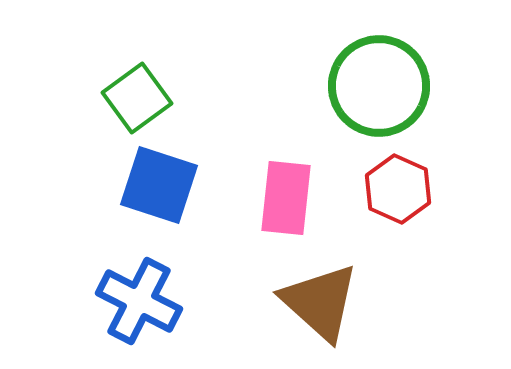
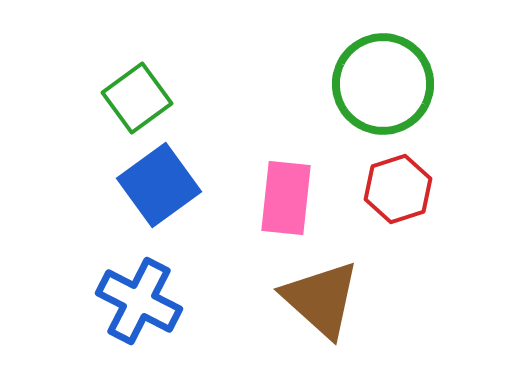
green circle: moved 4 px right, 2 px up
blue square: rotated 36 degrees clockwise
red hexagon: rotated 18 degrees clockwise
brown triangle: moved 1 px right, 3 px up
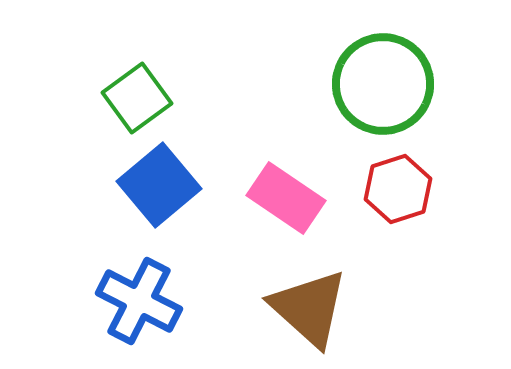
blue square: rotated 4 degrees counterclockwise
pink rectangle: rotated 62 degrees counterclockwise
brown triangle: moved 12 px left, 9 px down
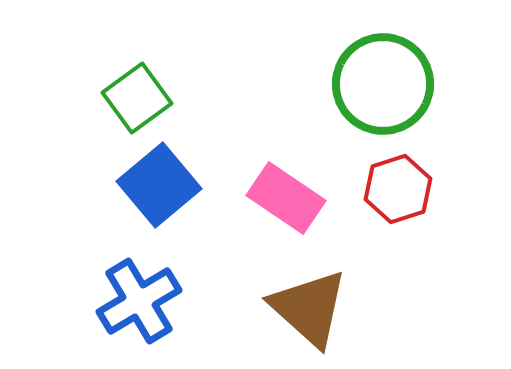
blue cross: rotated 32 degrees clockwise
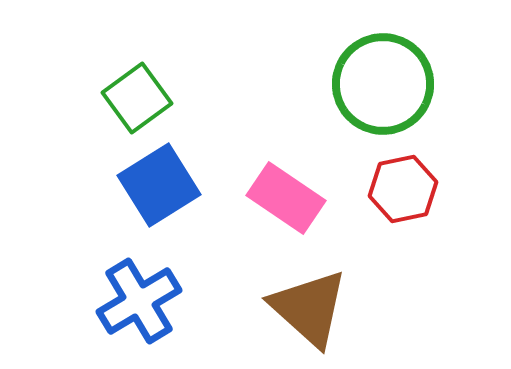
blue square: rotated 8 degrees clockwise
red hexagon: moved 5 px right; rotated 6 degrees clockwise
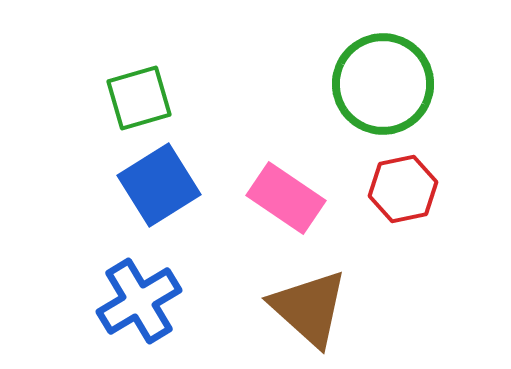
green square: moved 2 px right; rotated 20 degrees clockwise
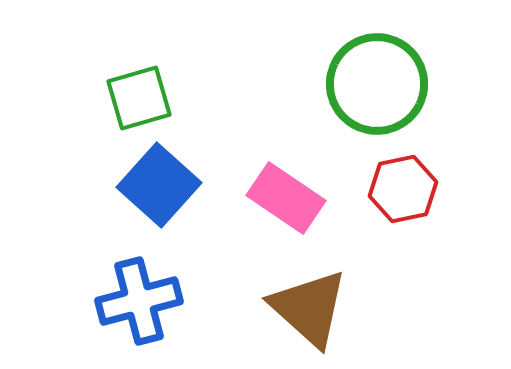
green circle: moved 6 px left
blue square: rotated 16 degrees counterclockwise
blue cross: rotated 16 degrees clockwise
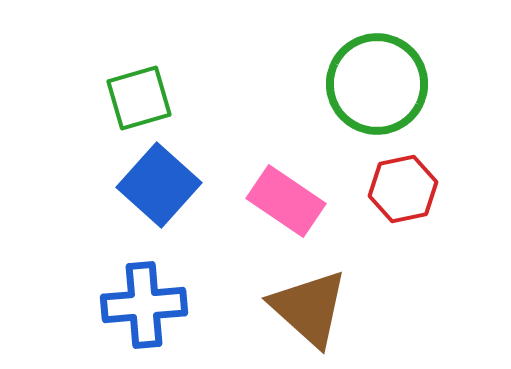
pink rectangle: moved 3 px down
blue cross: moved 5 px right, 4 px down; rotated 10 degrees clockwise
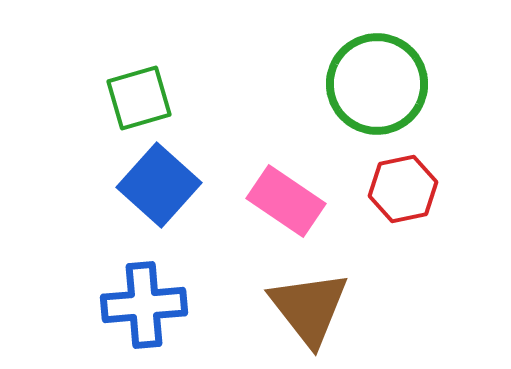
brown triangle: rotated 10 degrees clockwise
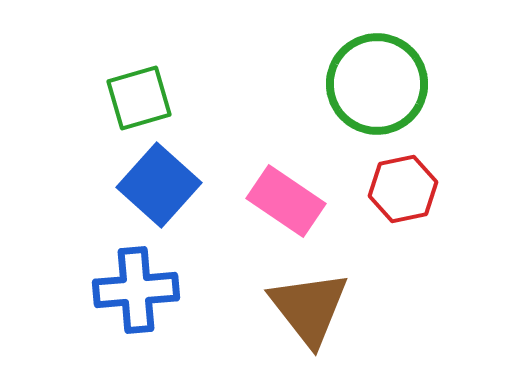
blue cross: moved 8 px left, 15 px up
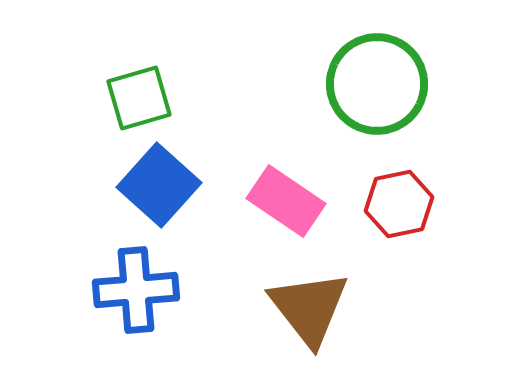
red hexagon: moved 4 px left, 15 px down
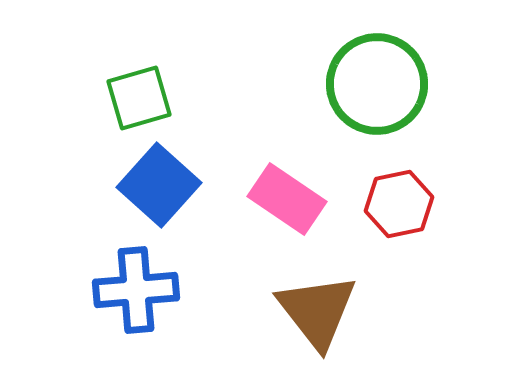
pink rectangle: moved 1 px right, 2 px up
brown triangle: moved 8 px right, 3 px down
